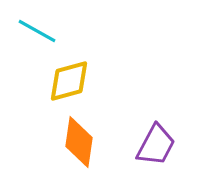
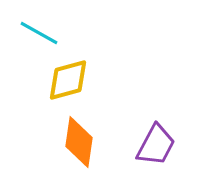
cyan line: moved 2 px right, 2 px down
yellow diamond: moved 1 px left, 1 px up
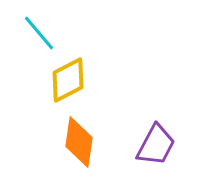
cyan line: rotated 21 degrees clockwise
yellow diamond: rotated 12 degrees counterclockwise
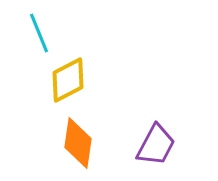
cyan line: rotated 18 degrees clockwise
orange diamond: moved 1 px left, 1 px down
